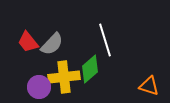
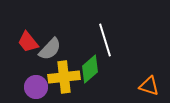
gray semicircle: moved 2 px left, 5 px down
purple circle: moved 3 px left
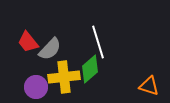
white line: moved 7 px left, 2 px down
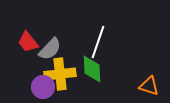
white line: rotated 36 degrees clockwise
green diamond: moved 2 px right; rotated 52 degrees counterclockwise
yellow cross: moved 4 px left, 3 px up
purple circle: moved 7 px right
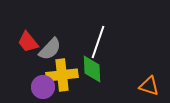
yellow cross: moved 2 px right, 1 px down
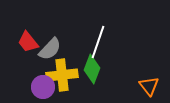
green diamond: rotated 24 degrees clockwise
orange triangle: rotated 35 degrees clockwise
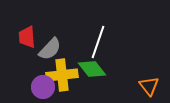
red trapezoid: moved 1 px left, 5 px up; rotated 35 degrees clockwise
green diamond: rotated 60 degrees counterclockwise
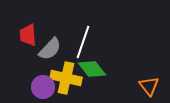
red trapezoid: moved 1 px right, 2 px up
white line: moved 15 px left
yellow cross: moved 4 px right, 3 px down; rotated 20 degrees clockwise
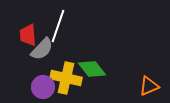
white line: moved 25 px left, 16 px up
gray semicircle: moved 8 px left
orange triangle: rotated 45 degrees clockwise
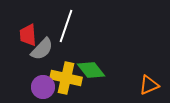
white line: moved 8 px right
green diamond: moved 1 px left, 1 px down
orange triangle: moved 1 px up
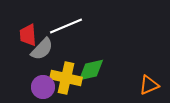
white line: rotated 48 degrees clockwise
green diamond: rotated 64 degrees counterclockwise
